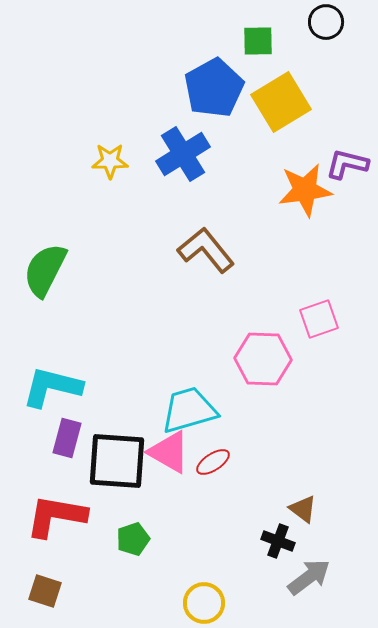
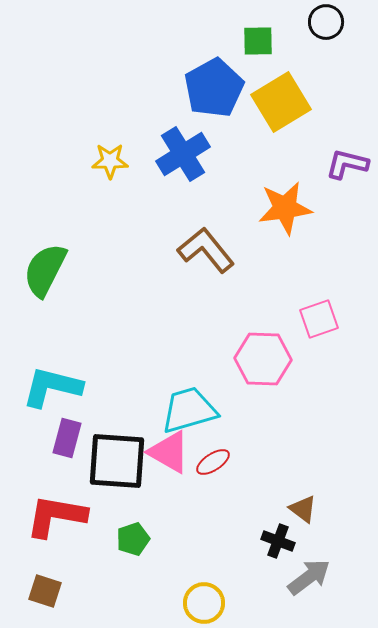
orange star: moved 20 px left, 18 px down
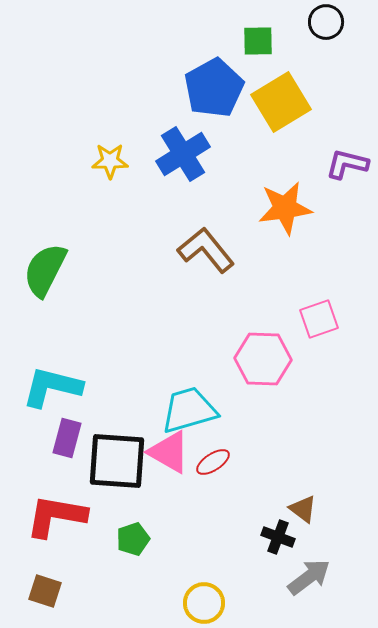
black cross: moved 4 px up
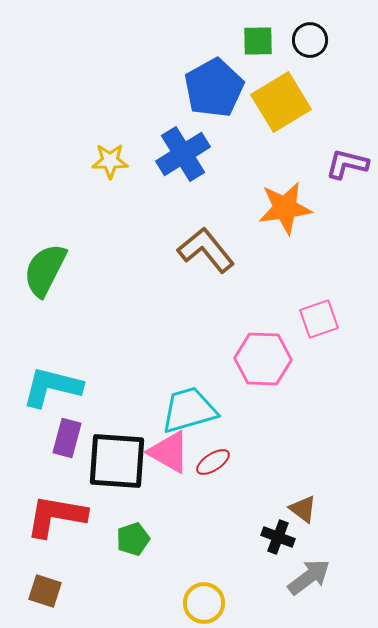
black circle: moved 16 px left, 18 px down
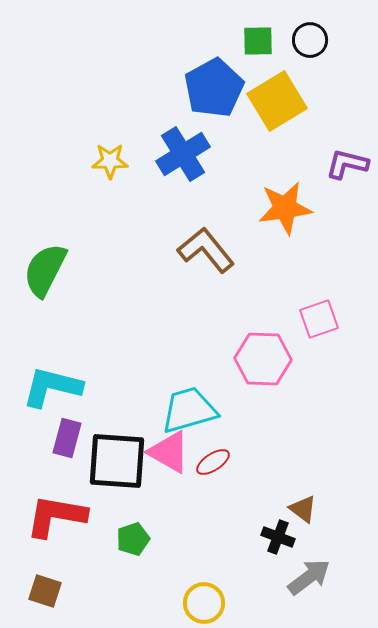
yellow square: moved 4 px left, 1 px up
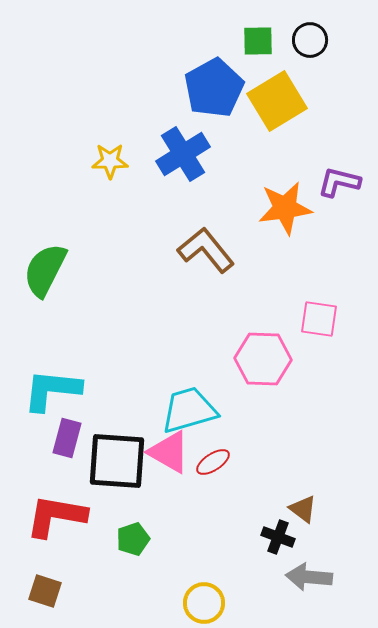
purple L-shape: moved 8 px left, 18 px down
pink square: rotated 27 degrees clockwise
cyan L-shape: moved 3 px down; rotated 8 degrees counterclockwise
gray arrow: rotated 138 degrees counterclockwise
